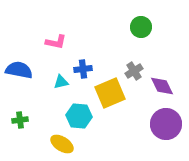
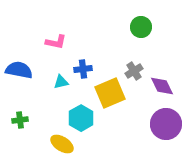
cyan hexagon: moved 2 px right, 2 px down; rotated 25 degrees clockwise
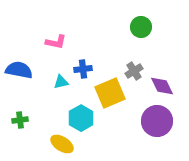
purple circle: moved 9 px left, 3 px up
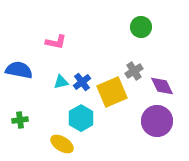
blue cross: moved 1 px left, 13 px down; rotated 30 degrees counterclockwise
yellow square: moved 2 px right, 1 px up
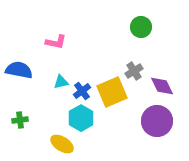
blue cross: moved 9 px down
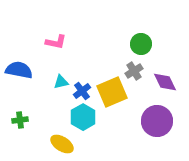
green circle: moved 17 px down
purple diamond: moved 3 px right, 4 px up
cyan hexagon: moved 2 px right, 1 px up
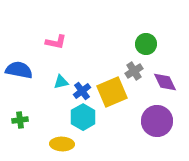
green circle: moved 5 px right
yellow ellipse: rotated 30 degrees counterclockwise
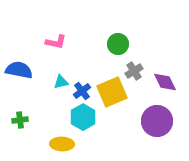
green circle: moved 28 px left
